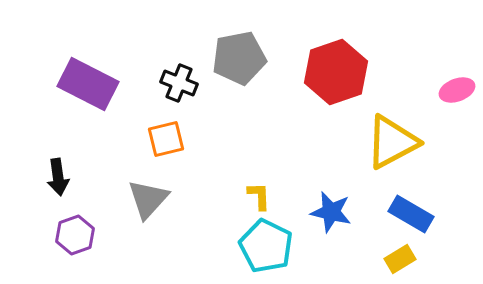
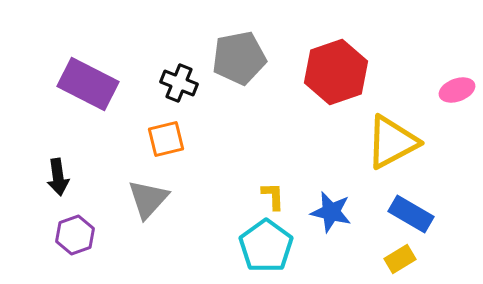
yellow L-shape: moved 14 px right
cyan pentagon: rotated 10 degrees clockwise
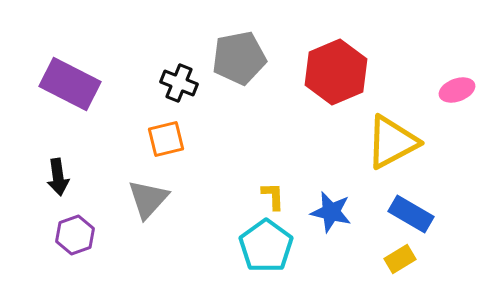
red hexagon: rotated 4 degrees counterclockwise
purple rectangle: moved 18 px left
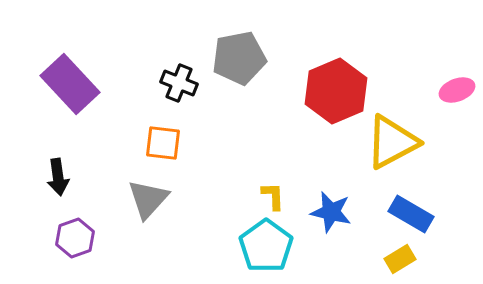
red hexagon: moved 19 px down
purple rectangle: rotated 20 degrees clockwise
orange square: moved 3 px left, 4 px down; rotated 21 degrees clockwise
purple hexagon: moved 3 px down
